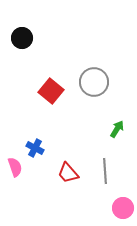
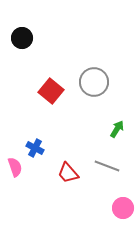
gray line: moved 2 px right, 5 px up; rotated 65 degrees counterclockwise
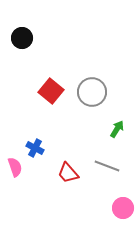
gray circle: moved 2 px left, 10 px down
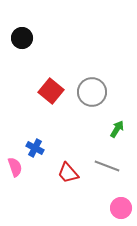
pink circle: moved 2 px left
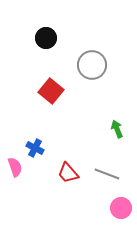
black circle: moved 24 px right
gray circle: moved 27 px up
green arrow: rotated 54 degrees counterclockwise
gray line: moved 8 px down
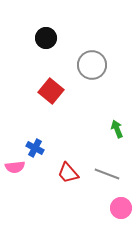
pink semicircle: rotated 102 degrees clockwise
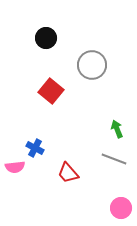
gray line: moved 7 px right, 15 px up
